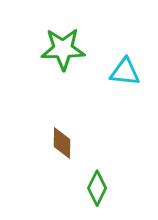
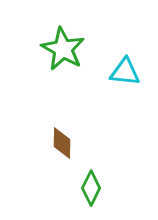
green star: rotated 30 degrees clockwise
green diamond: moved 6 px left
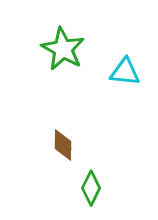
brown diamond: moved 1 px right, 2 px down
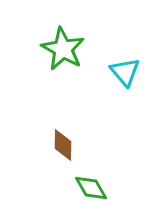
cyan triangle: rotated 44 degrees clockwise
green diamond: rotated 56 degrees counterclockwise
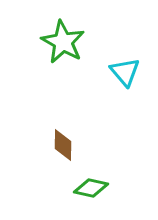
green star: moved 7 px up
green diamond: rotated 48 degrees counterclockwise
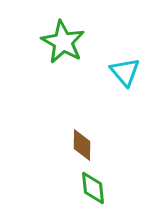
brown diamond: moved 19 px right
green diamond: moved 2 px right; rotated 72 degrees clockwise
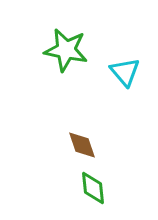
green star: moved 3 px right, 8 px down; rotated 18 degrees counterclockwise
brown diamond: rotated 20 degrees counterclockwise
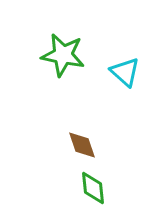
green star: moved 3 px left, 5 px down
cyan triangle: rotated 8 degrees counterclockwise
